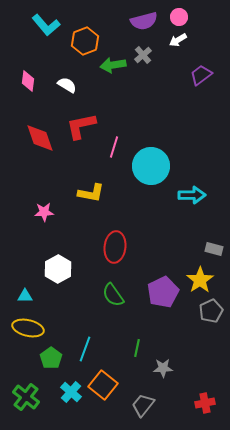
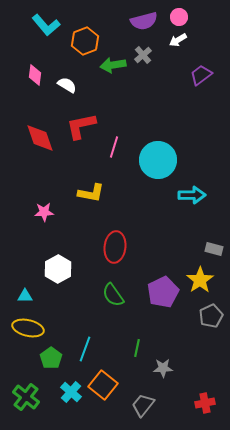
pink diamond: moved 7 px right, 6 px up
cyan circle: moved 7 px right, 6 px up
gray pentagon: moved 5 px down
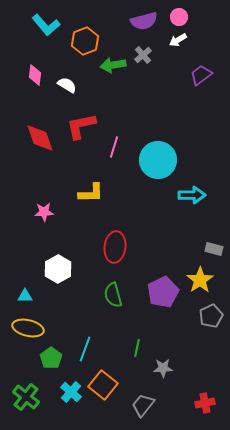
yellow L-shape: rotated 12 degrees counterclockwise
green semicircle: rotated 20 degrees clockwise
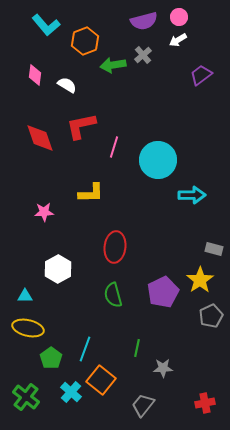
orange square: moved 2 px left, 5 px up
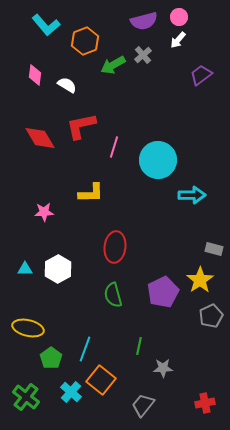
white arrow: rotated 18 degrees counterclockwise
green arrow: rotated 20 degrees counterclockwise
red diamond: rotated 12 degrees counterclockwise
cyan triangle: moved 27 px up
green line: moved 2 px right, 2 px up
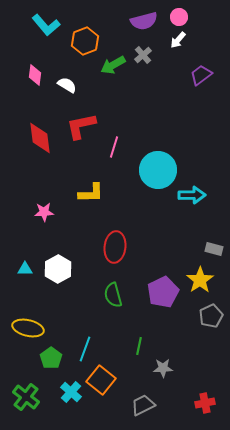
red diamond: rotated 24 degrees clockwise
cyan circle: moved 10 px down
gray trapezoid: rotated 25 degrees clockwise
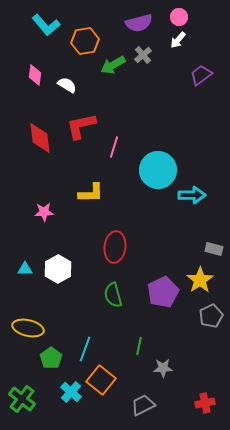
purple semicircle: moved 5 px left, 2 px down
orange hexagon: rotated 12 degrees clockwise
green cross: moved 4 px left, 2 px down
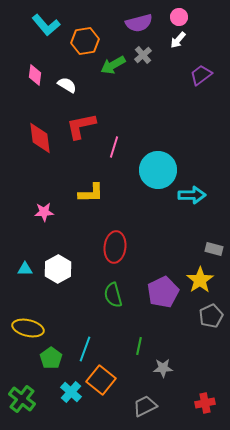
gray trapezoid: moved 2 px right, 1 px down
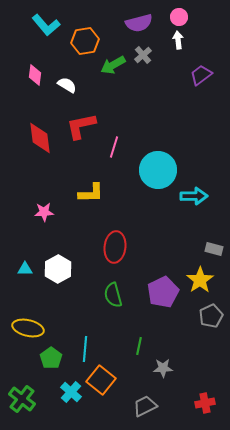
white arrow: rotated 132 degrees clockwise
cyan arrow: moved 2 px right, 1 px down
cyan line: rotated 15 degrees counterclockwise
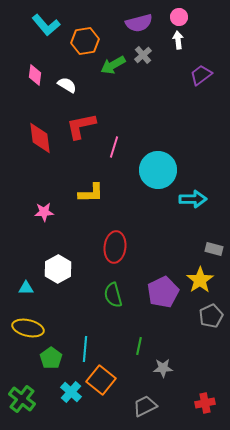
cyan arrow: moved 1 px left, 3 px down
cyan triangle: moved 1 px right, 19 px down
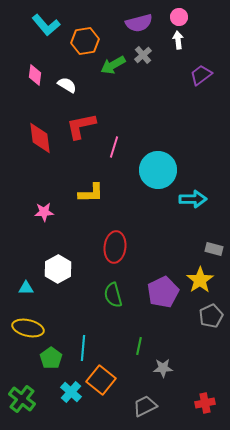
cyan line: moved 2 px left, 1 px up
